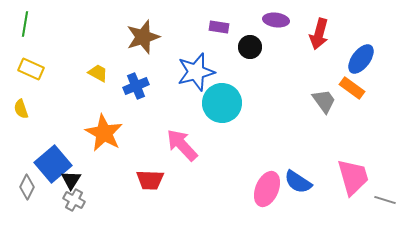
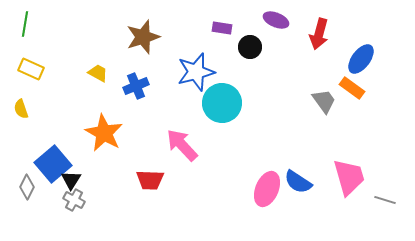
purple ellipse: rotated 15 degrees clockwise
purple rectangle: moved 3 px right, 1 px down
pink trapezoid: moved 4 px left
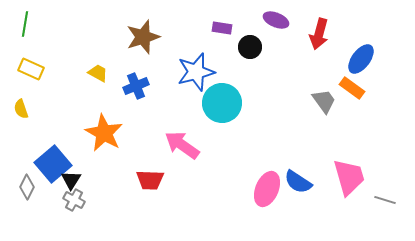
pink arrow: rotated 12 degrees counterclockwise
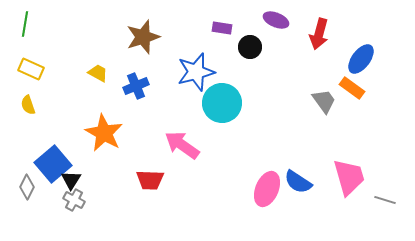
yellow semicircle: moved 7 px right, 4 px up
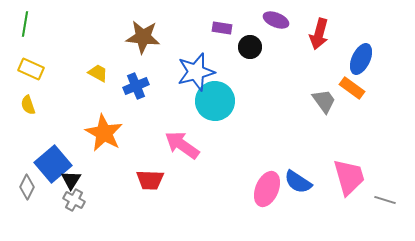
brown star: rotated 24 degrees clockwise
blue ellipse: rotated 12 degrees counterclockwise
cyan circle: moved 7 px left, 2 px up
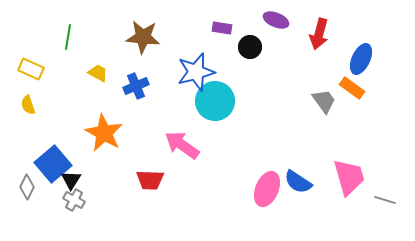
green line: moved 43 px right, 13 px down
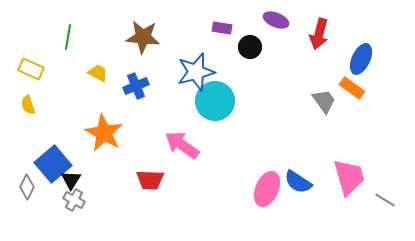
gray line: rotated 15 degrees clockwise
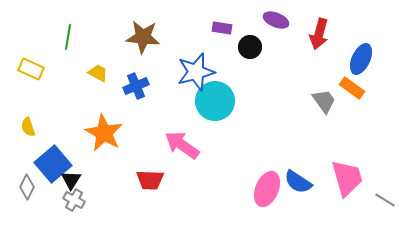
yellow semicircle: moved 22 px down
pink trapezoid: moved 2 px left, 1 px down
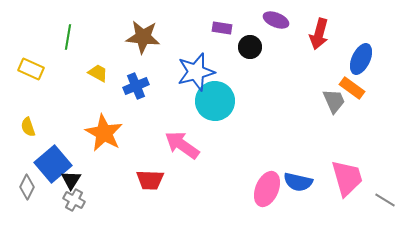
gray trapezoid: moved 10 px right; rotated 12 degrees clockwise
blue semicircle: rotated 20 degrees counterclockwise
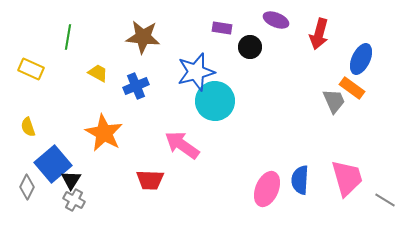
blue semicircle: moved 2 px right, 2 px up; rotated 80 degrees clockwise
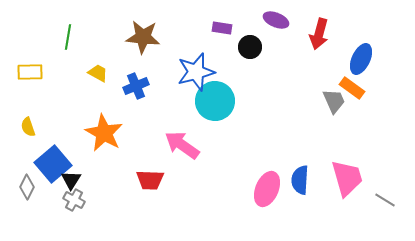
yellow rectangle: moved 1 px left, 3 px down; rotated 25 degrees counterclockwise
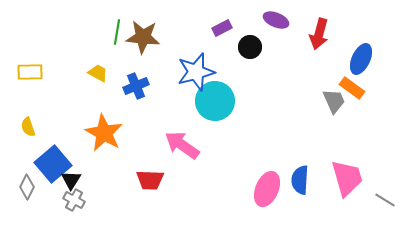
purple rectangle: rotated 36 degrees counterclockwise
green line: moved 49 px right, 5 px up
